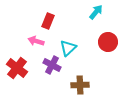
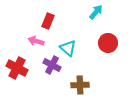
red circle: moved 1 px down
cyan triangle: rotated 36 degrees counterclockwise
red cross: rotated 10 degrees counterclockwise
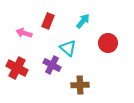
cyan arrow: moved 13 px left, 9 px down
pink arrow: moved 12 px left, 8 px up
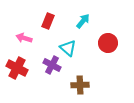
pink arrow: moved 5 px down
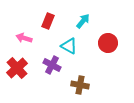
cyan triangle: moved 1 px right, 2 px up; rotated 12 degrees counterclockwise
red cross: rotated 20 degrees clockwise
brown cross: rotated 12 degrees clockwise
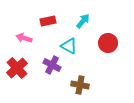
red rectangle: rotated 56 degrees clockwise
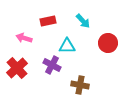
cyan arrow: rotated 98 degrees clockwise
cyan triangle: moved 2 px left; rotated 30 degrees counterclockwise
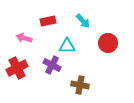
red cross: rotated 15 degrees clockwise
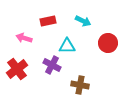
cyan arrow: rotated 21 degrees counterclockwise
red cross: moved 1 px down; rotated 10 degrees counterclockwise
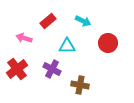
red rectangle: rotated 28 degrees counterclockwise
purple cross: moved 4 px down
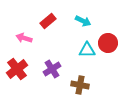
cyan triangle: moved 20 px right, 4 px down
purple cross: rotated 30 degrees clockwise
